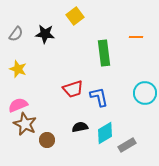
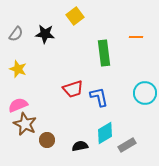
black semicircle: moved 19 px down
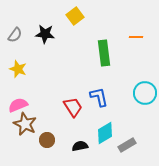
gray semicircle: moved 1 px left, 1 px down
red trapezoid: moved 18 px down; rotated 105 degrees counterclockwise
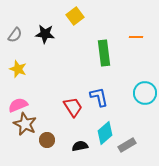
cyan diamond: rotated 10 degrees counterclockwise
